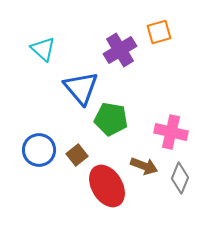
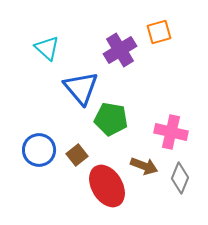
cyan triangle: moved 4 px right, 1 px up
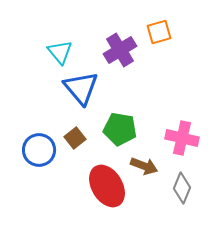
cyan triangle: moved 13 px right, 4 px down; rotated 8 degrees clockwise
green pentagon: moved 9 px right, 10 px down
pink cross: moved 11 px right, 6 px down
brown square: moved 2 px left, 17 px up
gray diamond: moved 2 px right, 10 px down
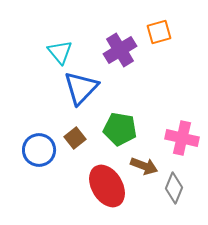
blue triangle: rotated 24 degrees clockwise
gray diamond: moved 8 px left
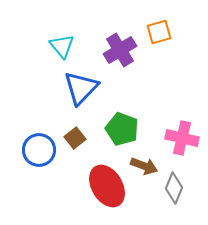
cyan triangle: moved 2 px right, 6 px up
green pentagon: moved 2 px right; rotated 12 degrees clockwise
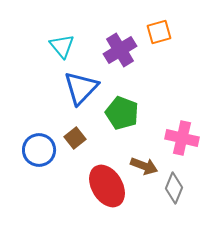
green pentagon: moved 16 px up
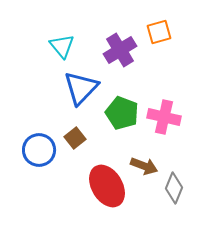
pink cross: moved 18 px left, 21 px up
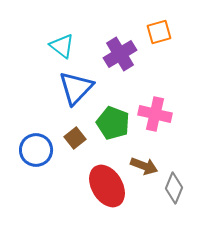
cyan triangle: rotated 12 degrees counterclockwise
purple cross: moved 4 px down
blue triangle: moved 5 px left
green pentagon: moved 9 px left, 10 px down
pink cross: moved 9 px left, 3 px up
blue circle: moved 3 px left
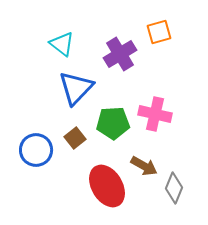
cyan triangle: moved 2 px up
green pentagon: rotated 24 degrees counterclockwise
brown arrow: rotated 8 degrees clockwise
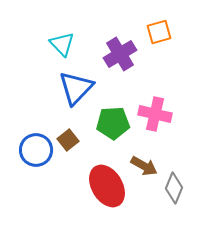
cyan triangle: rotated 8 degrees clockwise
brown square: moved 7 px left, 2 px down
